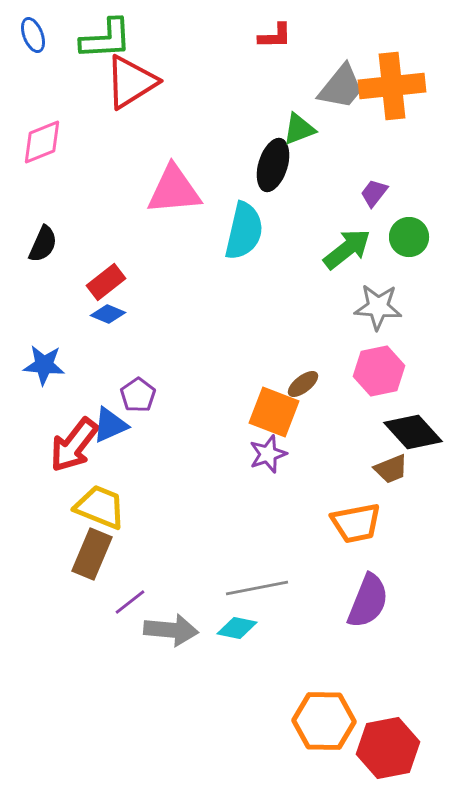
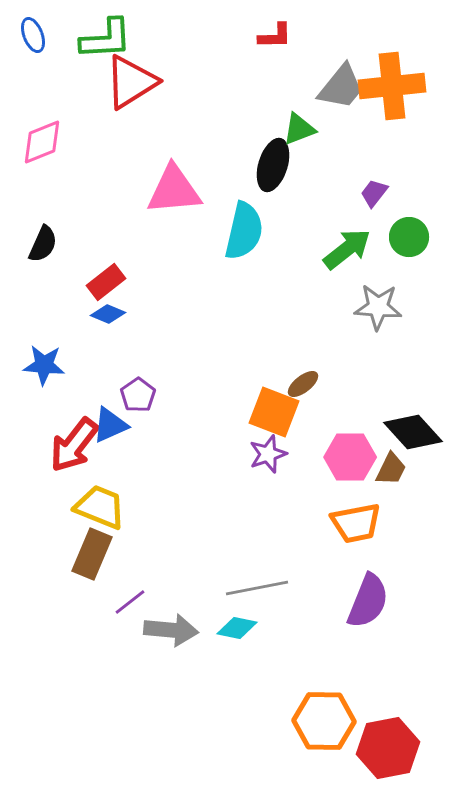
pink hexagon: moved 29 px left, 86 px down; rotated 12 degrees clockwise
brown trapezoid: rotated 42 degrees counterclockwise
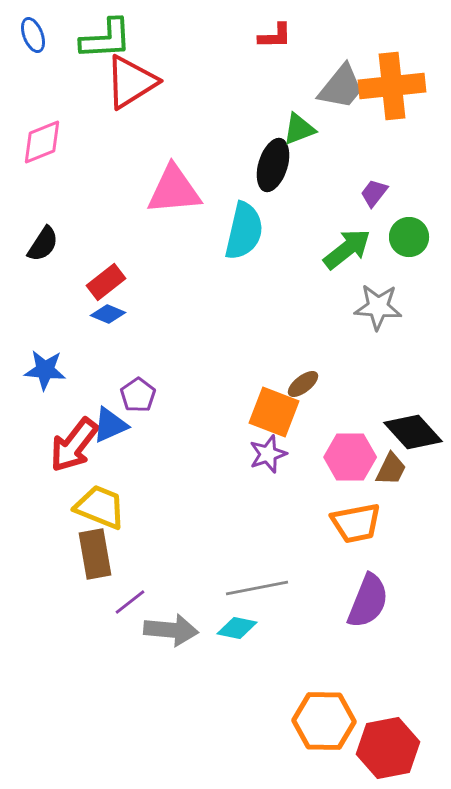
black semicircle: rotated 9 degrees clockwise
blue star: moved 1 px right, 5 px down
brown rectangle: moved 3 px right; rotated 33 degrees counterclockwise
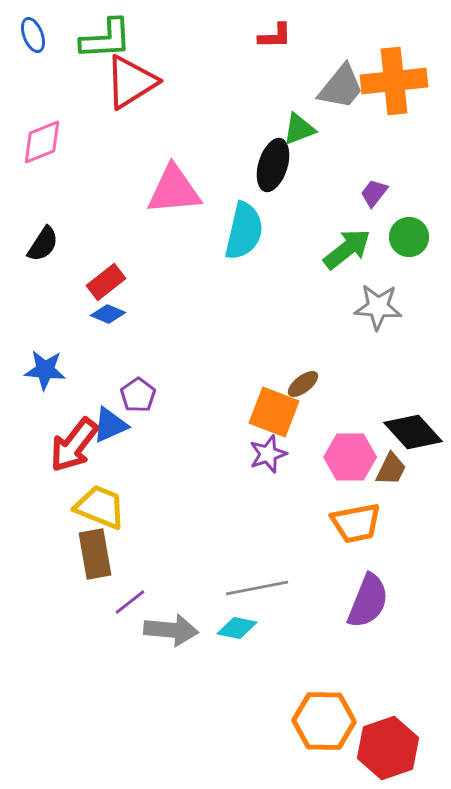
orange cross: moved 2 px right, 5 px up
red hexagon: rotated 8 degrees counterclockwise
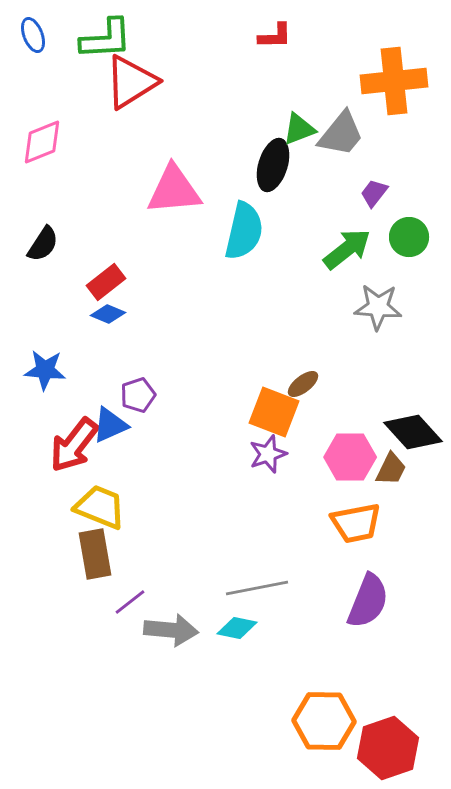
gray trapezoid: moved 47 px down
purple pentagon: rotated 16 degrees clockwise
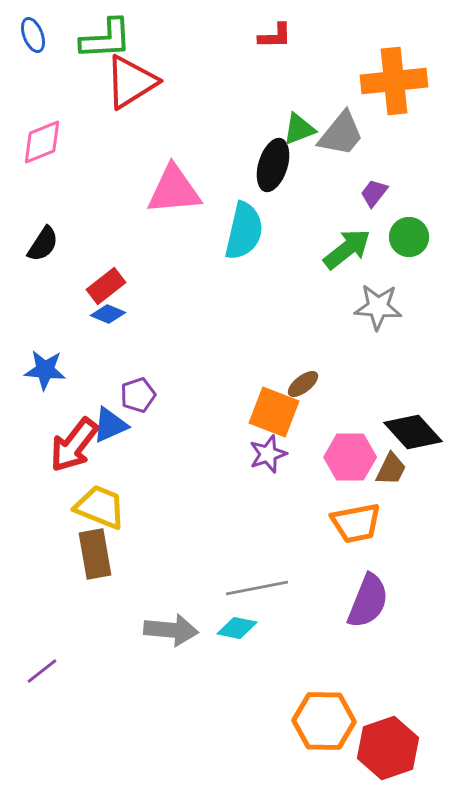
red rectangle: moved 4 px down
purple line: moved 88 px left, 69 px down
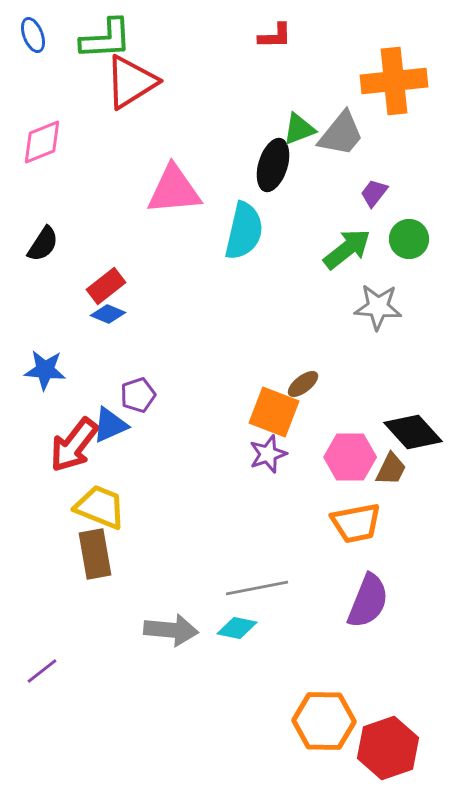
green circle: moved 2 px down
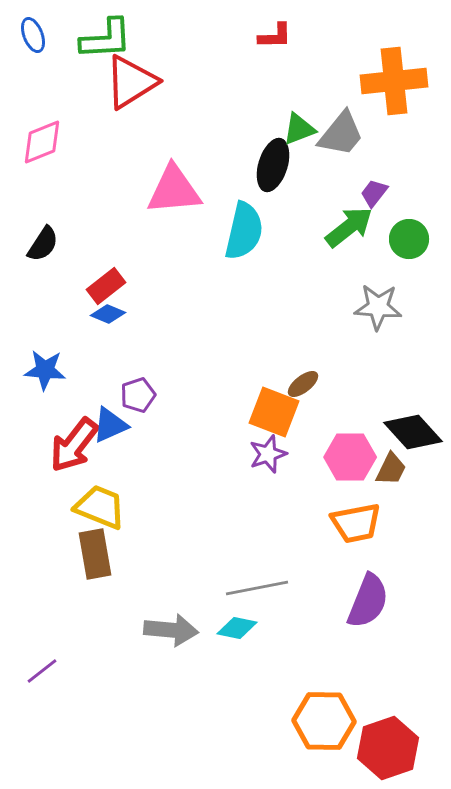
green arrow: moved 2 px right, 22 px up
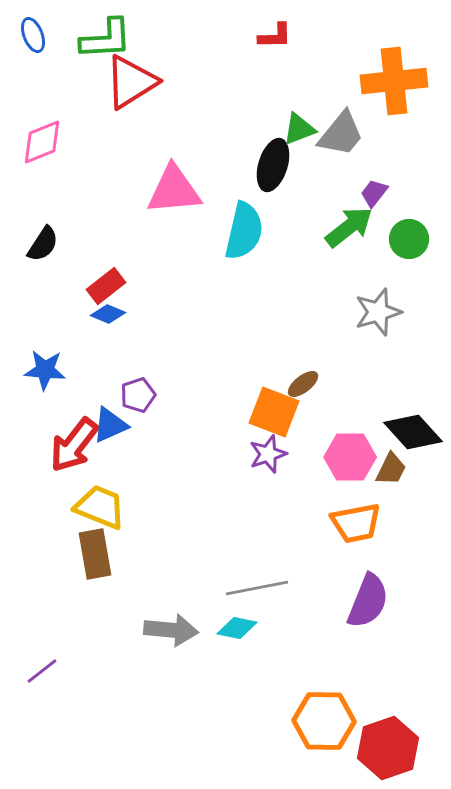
gray star: moved 5 px down; rotated 21 degrees counterclockwise
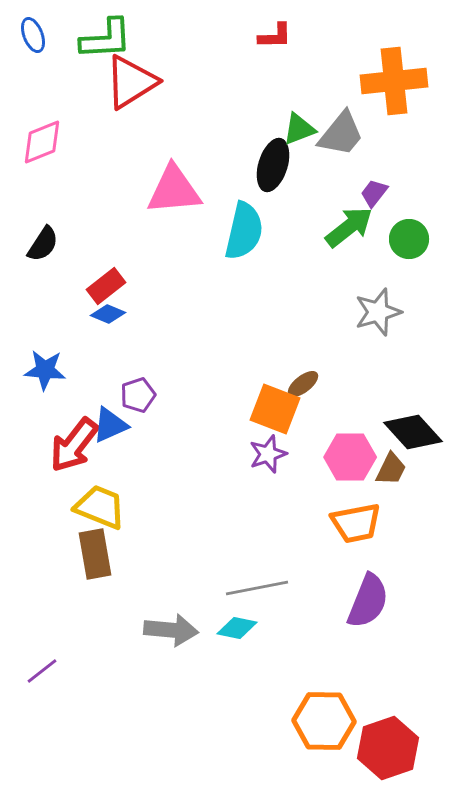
orange square: moved 1 px right, 3 px up
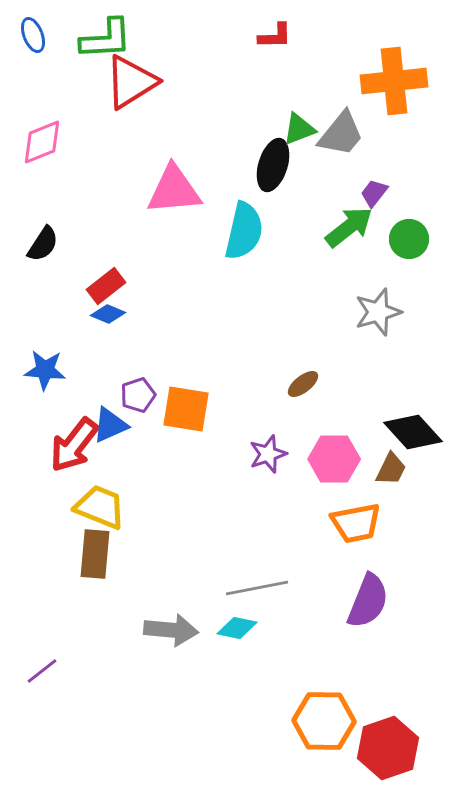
orange square: moved 89 px left; rotated 12 degrees counterclockwise
pink hexagon: moved 16 px left, 2 px down
brown rectangle: rotated 15 degrees clockwise
